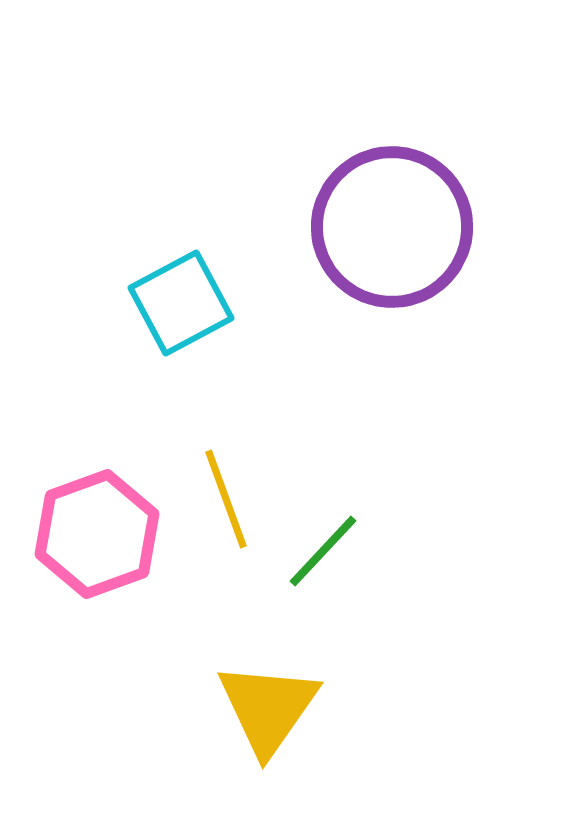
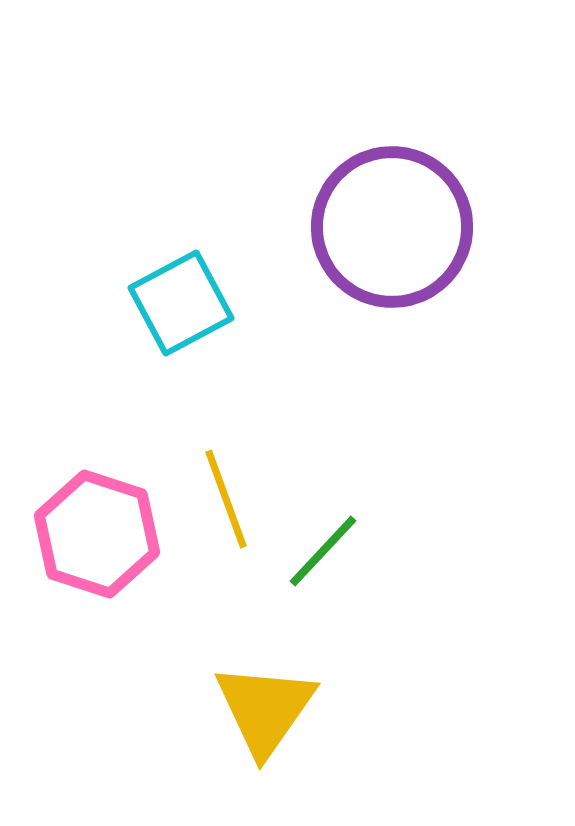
pink hexagon: rotated 22 degrees counterclockwise
yellow triangle: moved 3 px left, 1 px down
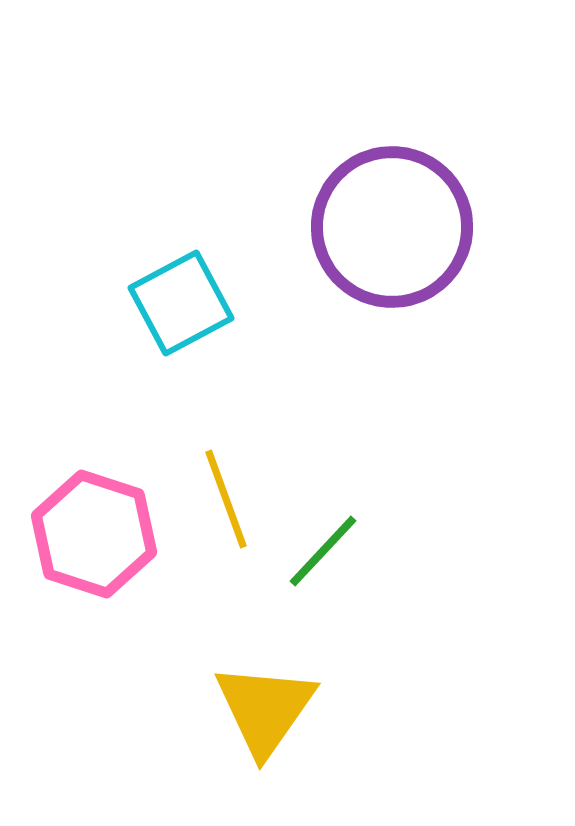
pink hexagon: moved 3 px left
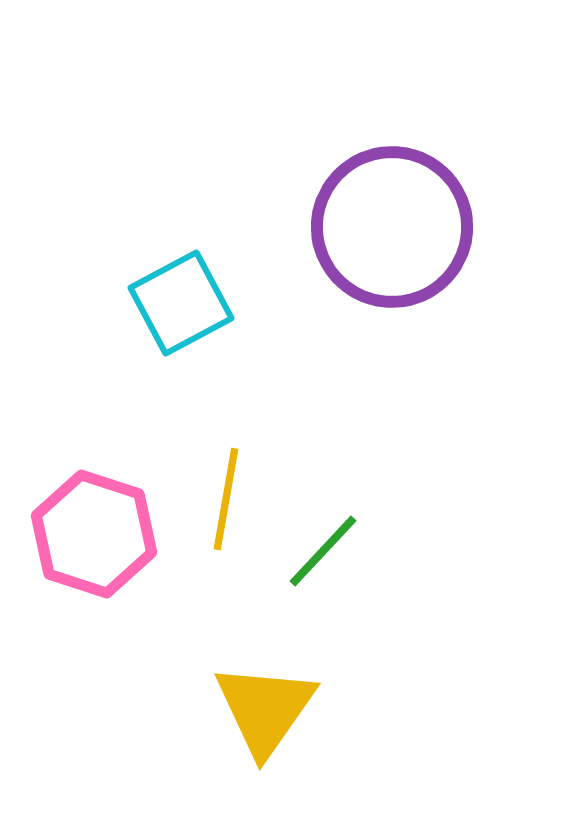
yellow line: rotated 30 degrees clockwise
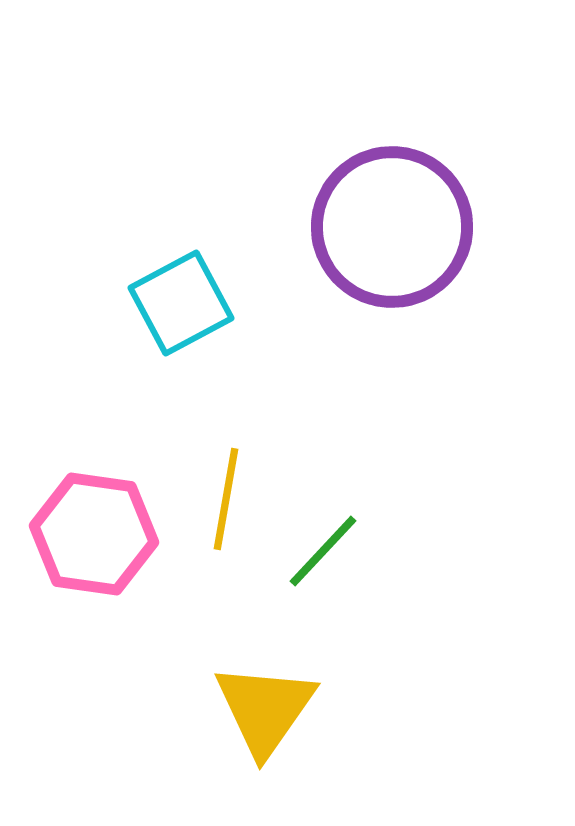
pink hexagon: rotated 10 degrees counterclockwise
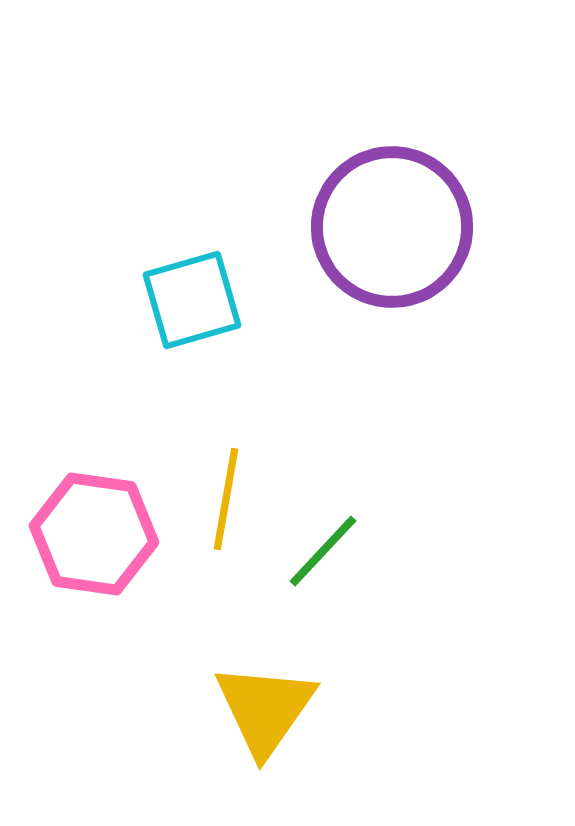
cyan square: moved 11 px right, 3 px up; rotated 12 degrees clockwise
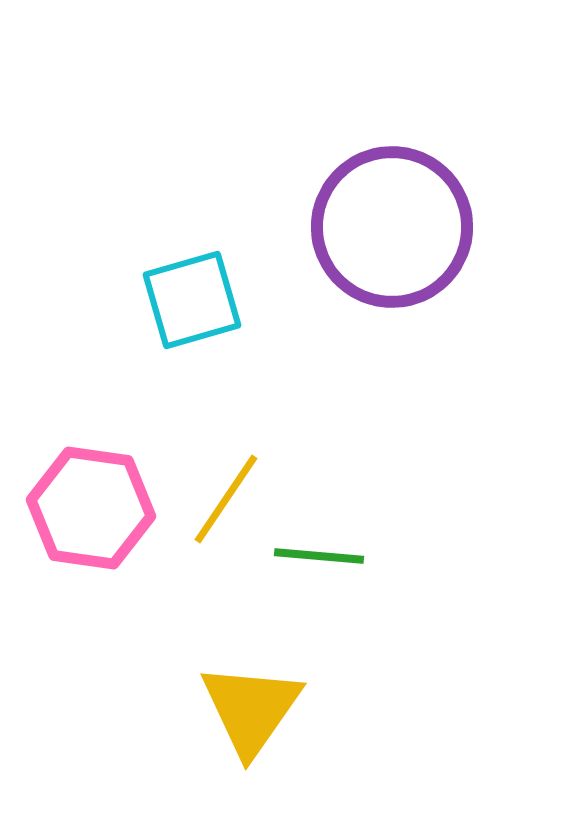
yellow line: rotated 24 degrees clockwise
pink hexagon: moved 3 px left, 26 px up
green line: moved 4 px left, 5 px down; rotated 52 degrees clockwise
yellow triangle: moved 14 px left
